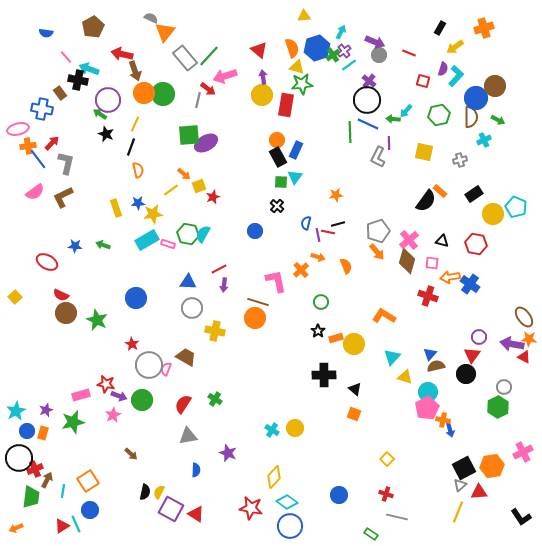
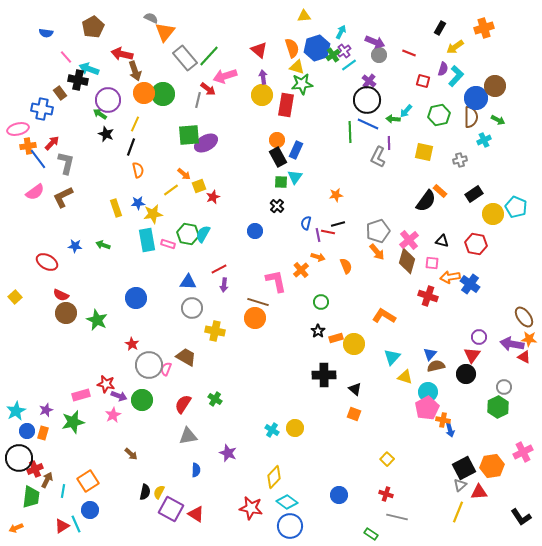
cyan rectangle at (147, 240): rotated 70 degrees counterclockwise
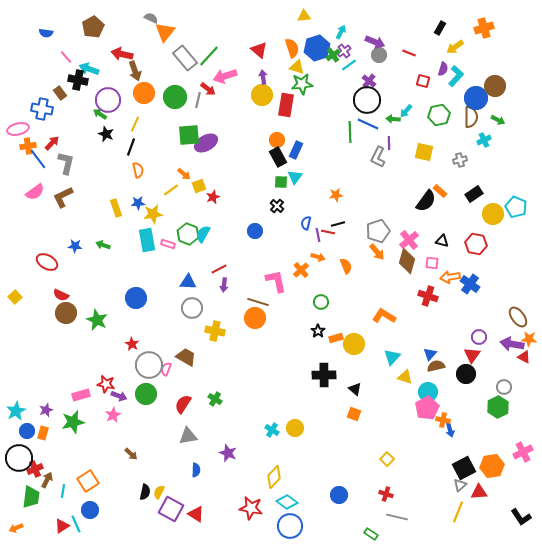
green circle at (163, 94): moved 12 px right, 3 px down
green hexagon at (188, 234): rotated 10 degrees clockwise
brown ellipse at (524, 317): moved 6 px left
green circle at (142, 400): moved 4 px right, 6 px up
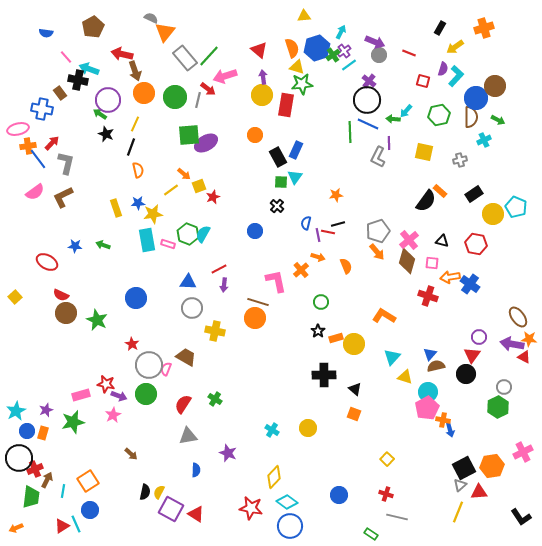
orange circle at (277, 140): moved 22 px left, 5 px up
yellow circle at (295, 428): moved 13 px right
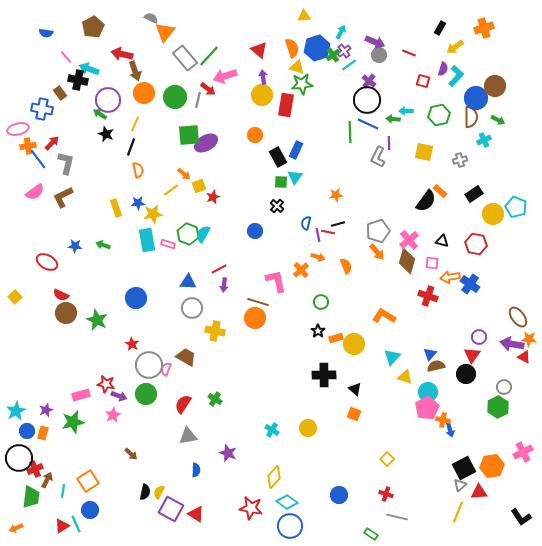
cyan arrow at (406, 111): rotated 48 degrees clockwise
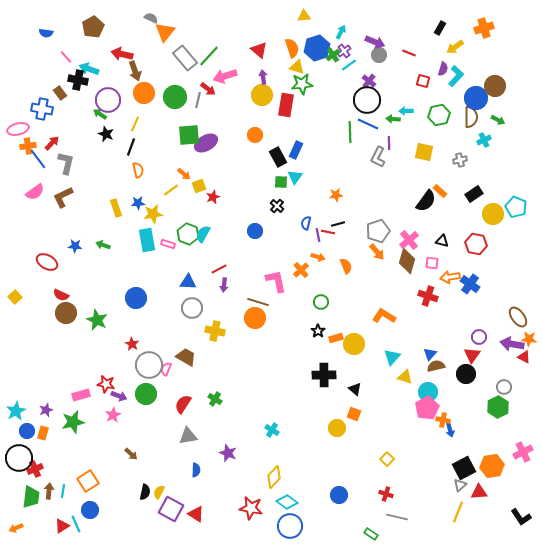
yellow circle at (308, 428): moved 29 px right
brown arrow at (47, 480): moved 2 px right, 11 px down; rotated 21 degrees counterclockwise
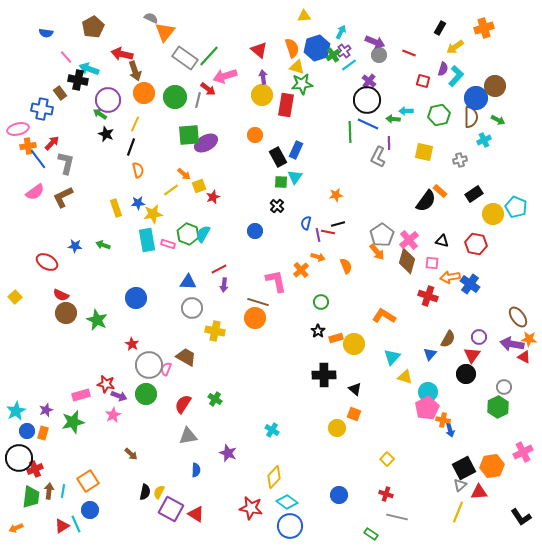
gray rectangle at (185, 58): rotated 15 degrees counterclockwise
gray pentagon at (378, 231): moved 4 px right, 4 px down; rotated 15 degrees counterclockwise
brown semicircle at (436, 366): moved 12 px right, 27 px up; rotated 132 degrees clockwise
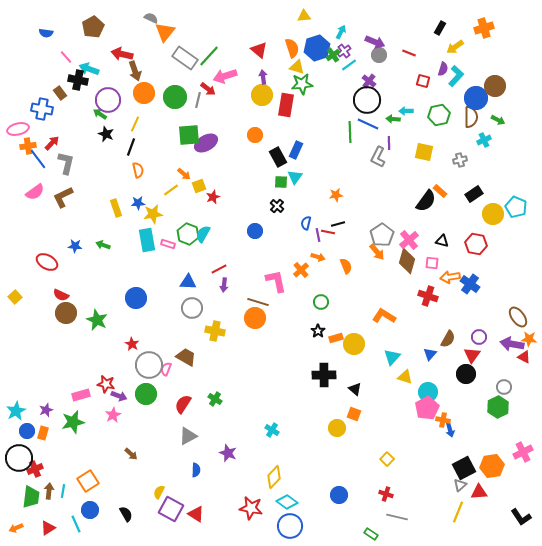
gray triangle at (188, 436): rotated 18 degrees counterclockwise
black semicircle at (145, 492): moved 19 px left, 22 px down; rotated 42 degrees counterclockwise
red triangle at (62, 526): moved 14 px left, 2 px down
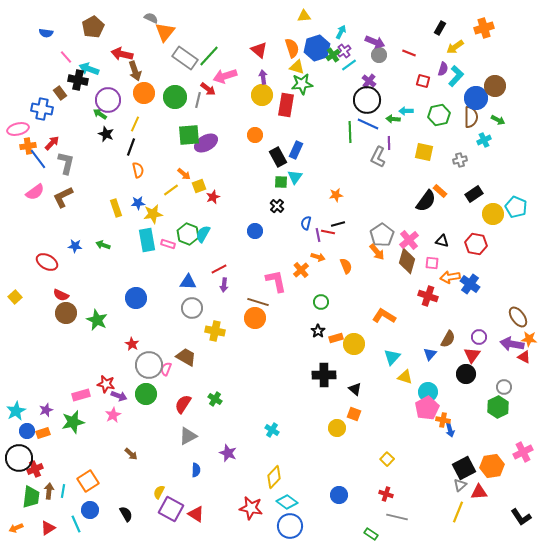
orange rectangle at (43, 433): rotated 56 degrees clockwise
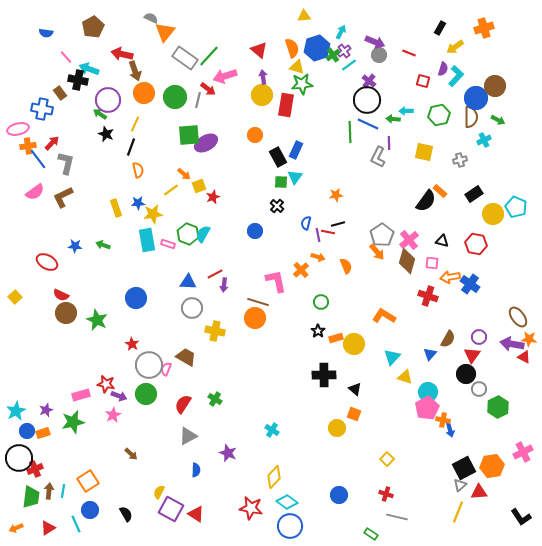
red line at (219, 269): moved 4 px left, 5 px down
gray circle at (504, 387): moved 25 px left, 2 px down
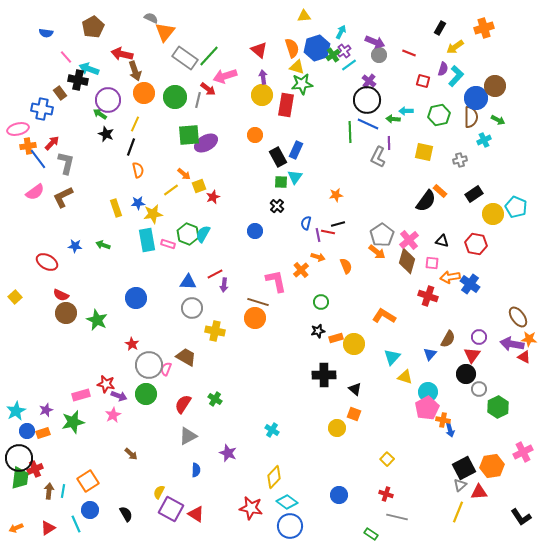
orange arrow at (377, 252): rotated 12 degrees counterclockwise
black star at (318, 331): rotated 24 degrees clockwise
green trapezoid at (31, 497): moved 11 px left, 19 px up
